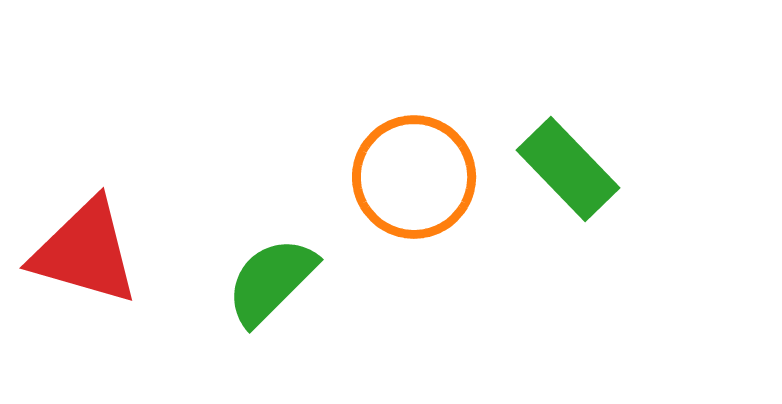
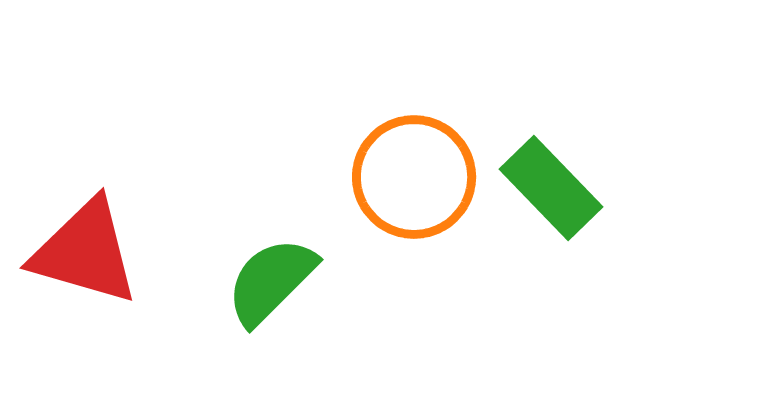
green rectangle: moved 17 px left, 19 px down
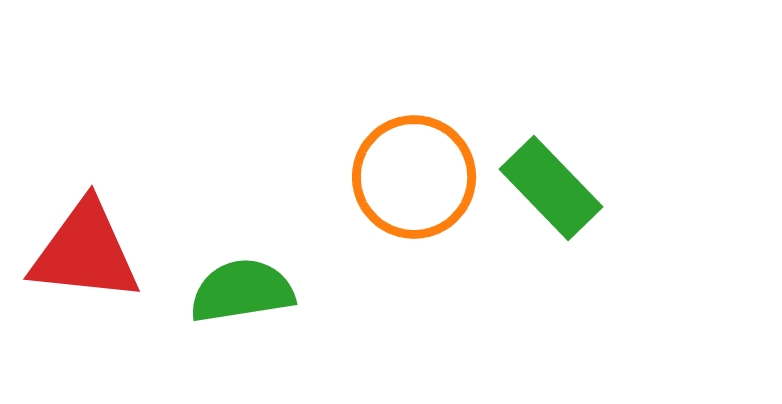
red triangle: rotated 10 degrees counterclockwise
green semicircle: moved 29 px left, 10 px down; rotated 36 degrees clockwise
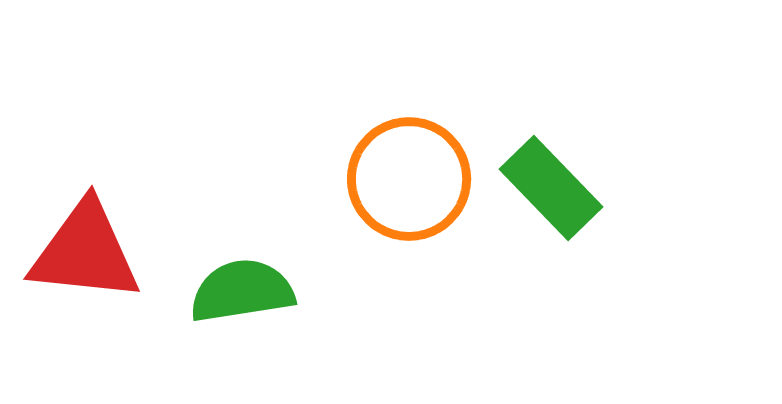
orange circle: moved 5 px left, 2 px down
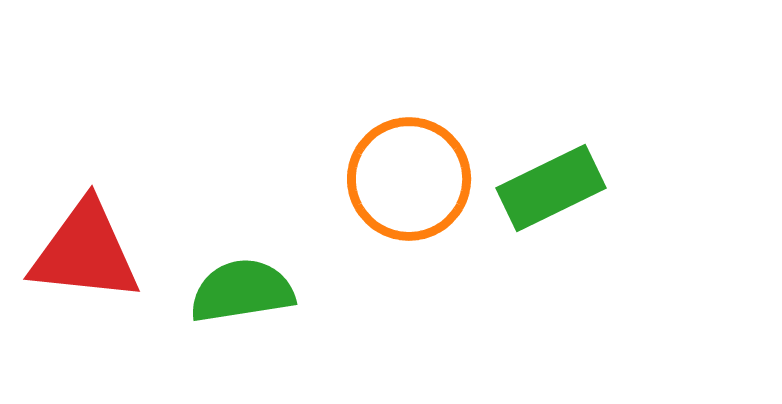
green rectangle: rotated 72 degrees counterclockwise
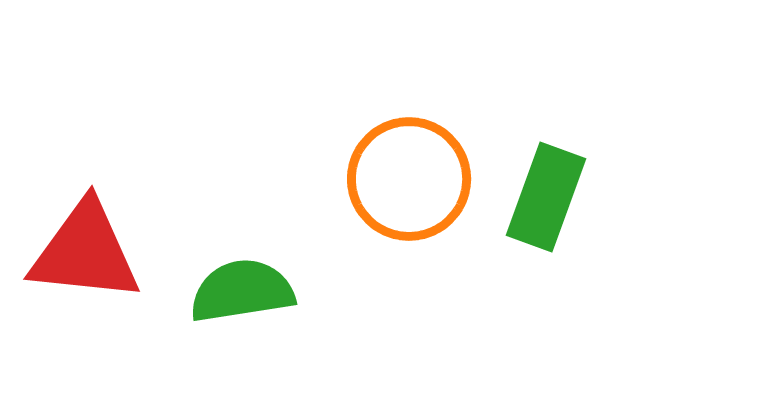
green rectangle: moved 5 px left, 9 px down; rotated 44 degrees counterclockwise
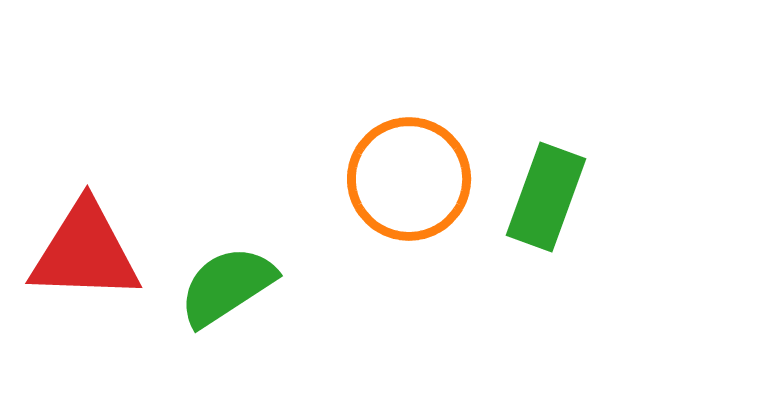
red triangle: rotated 4 degrees counterclockwise
green semicircle: moved 15 px left, 5 px up; rotated 24 degrees counterclockwise
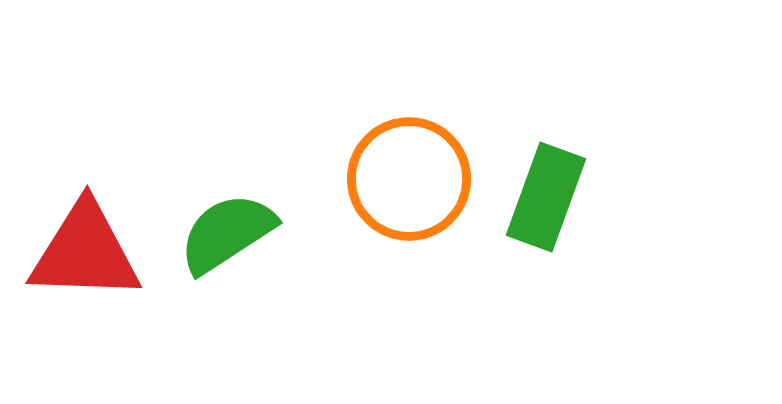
green semicircle: moved 53 px up
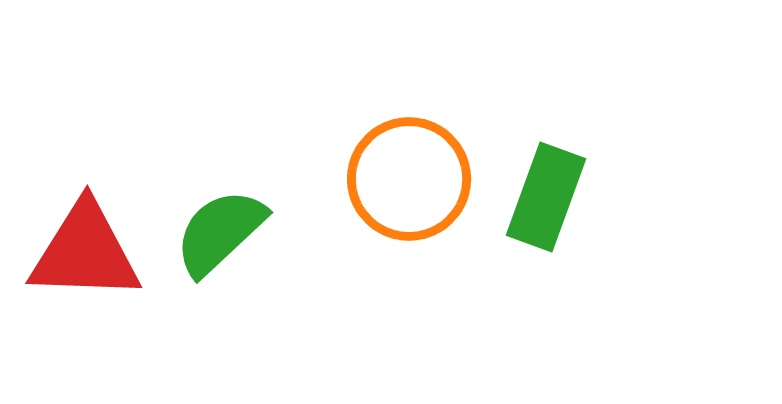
green semicircle: moved 7 px left, 1 px up; rotated 10 degrees counterclockwise
